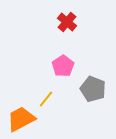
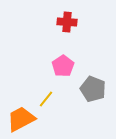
red cross: rotated 36 degrees counterclockwise
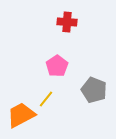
pink pentagon: moved 6 px left
gray pentagon: moved 1 px right, 1 px down
orange trapezoid: moved 4 px up
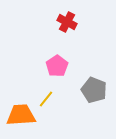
red cross: rotated 24 degrees clockwise
orange trapezoid: rotated 24 degrees clockwise
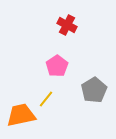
red cross: moved 3 px down
gray pentagon: rotated 20 degrees clockwise
orange trapezoid: rotated 8 degrees counterclockwise
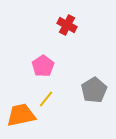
pink pentagon: moved 14 px left
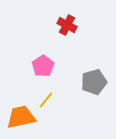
gray pentagon: moved 8 px up; rotated 15 degrees clockwise
yellow line: moved 1 px down
orange trapezoid: moved 2 px down
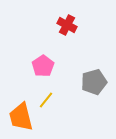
orange trapezoid: rotated 92 degrees counterclockwise
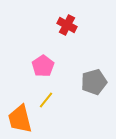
orange trapezoid: moved 1 px left, 2 px down
